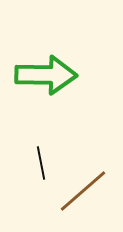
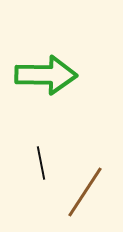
brown line: moved 2 px right, 1 px down; rotated 16 degrees counterclockwise
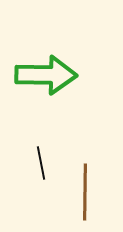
brown line: rotated 32 degrees counterclockwise
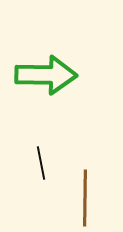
brown line: moved 6 px down
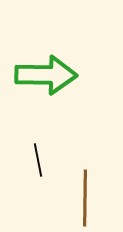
black line: moved 3 px left, 3 px up
